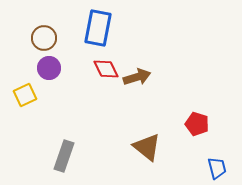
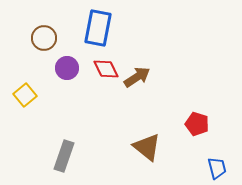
purple circle: moved 18 px right
brown arrow: rotated 16 degrees counterclockwise
yellow square: rotated 15 degrees counterclockwise
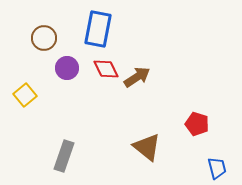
blue rectangle: moved 1 px down
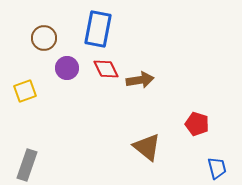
brown arrow: moved 3 px right, 3 px down; rotated 24 degrees clockwise
yellow square: moved 4 px up; rotated 20 degrees clockwise
gray rectangle: moved 37 px left, 9 px down
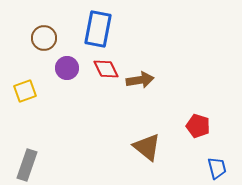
red pentagon: moved 1 px right, 2 px down
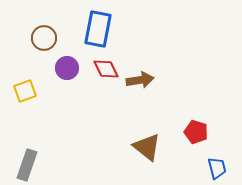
red pentagon: moved 2 px left, 6 px down
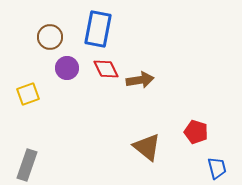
brown circle: moved 6 px right, 1 px up
yellow square: moved 3 px right, 3 px down
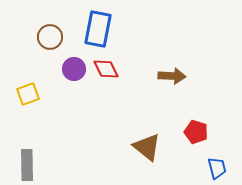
purple circle: moved 7 px right, 1 px down
brown arrow: moved 32 px right, 4 px up; rotated 12 degrees clockwise
gray rectangle: rotated 20 degrees counterclockwise
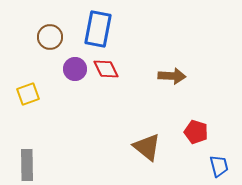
purple circle: moved 1 px right
blue trapezoid: moved 2 px right, 2 px up
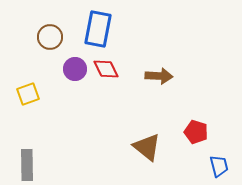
brown arrow: moved 13 px left
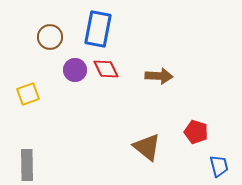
purple circle: moved 1 px down
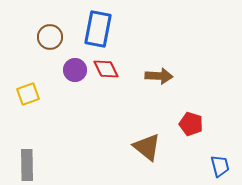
red pentagon: moved 5 px left, 8 px up
blue trapezoid: moved 1 px right
